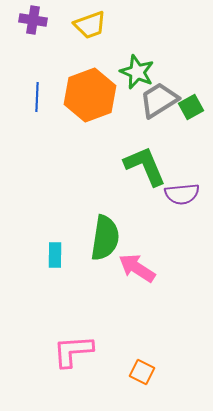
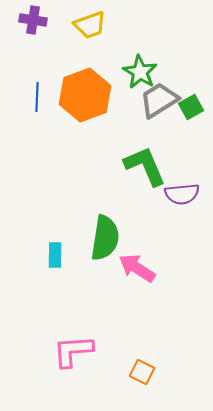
green star: moved 3 px right; rotated 8 degrees clockwise
orange hexagon: moved 5 px left
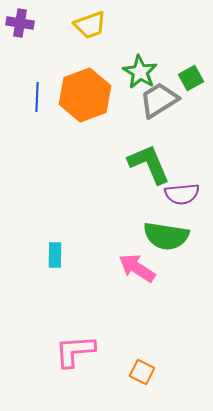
purple cross: moved 13 px left, 3 px down
green square: moved 29 px up
green L-shape: moved 4 px right, 2 px up
green semicircle: moved 61 px right, 2 px up; rotated 90 degrees clockwise
pink L-shape: moved 2 px right
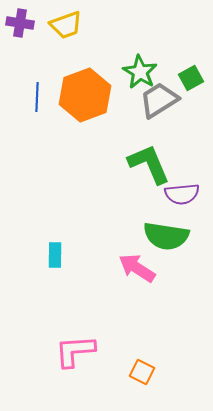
yellow trapezoid: moved 24 px left
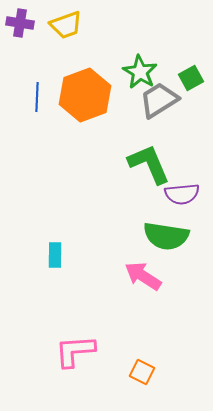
pink arrow: moved 6 px right, 8 px down
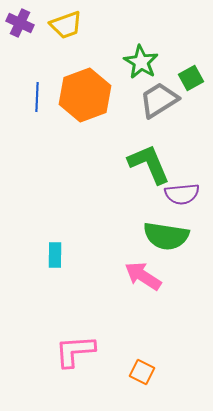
purple cross: rotated 16 degrees clockwise
green star: moved 1 px right, 10 px up
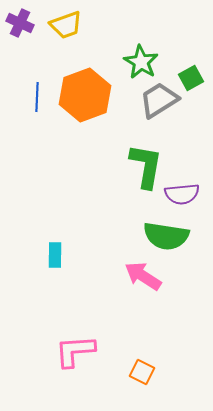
green L-shape: moved 3 px left, 2 px down; rotated 33 degrees clockwise
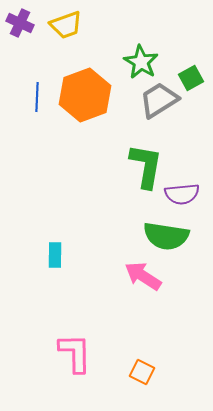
pink L-shape: moved 2 px down; rotated 93 degrees clockwise
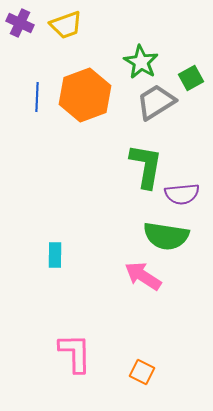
gray trapezoid: moved 3 px left, 2 px down
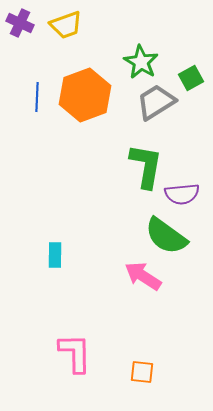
green semicircle: rotated 27 degrees clockwise
orange square: rotated 20 degrees counterclockwise
